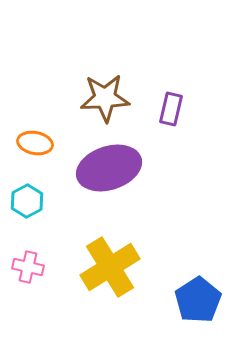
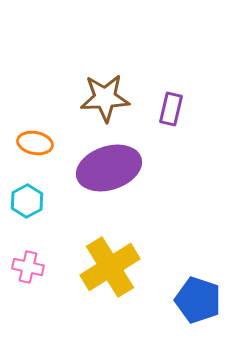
blue pentagon: rotated 21 degrees counterclockwise
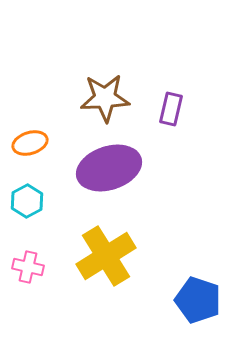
orange ellipse: moved 5 px left; rotated 28 degrees counterclockwise
yellow cross: moved 4 px left, 11 px up
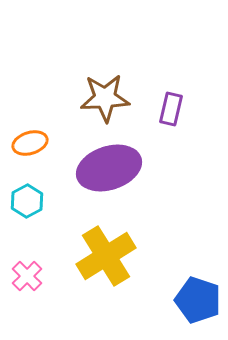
pink cross: moved 1 px left, 9 px down; rotated 32 degrees clockwise
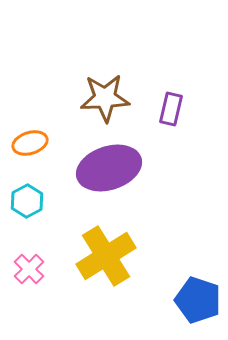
pink cross: moved 2 px right, 7 px up
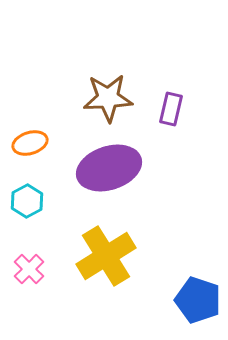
brown star: moved 3 px right
